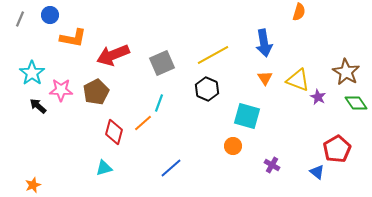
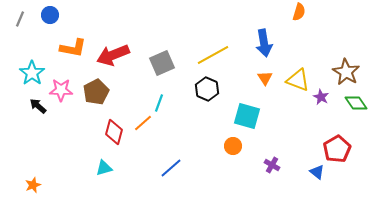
orange L-shape: moved 10 px down
purple star: moved 3 px right
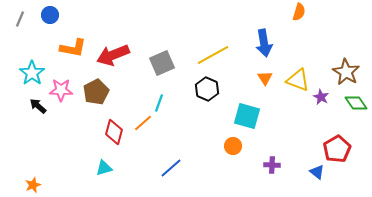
purple cross: rotated 28 degrees counterclockwise
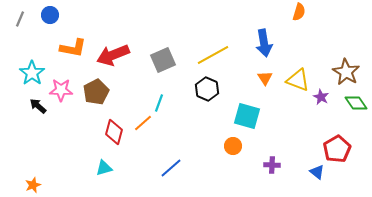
gray square: moved 1 px right, 3 px up
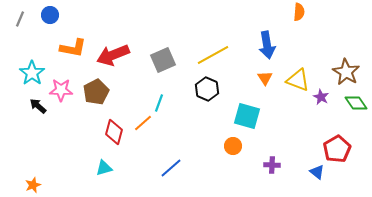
orange semicircle: rotated 12 degrees counterclockwise
blue arrow: moved 3 px right, 2 px down
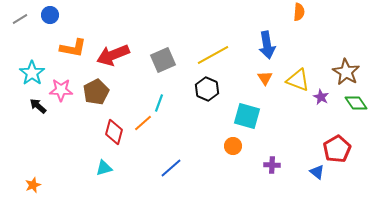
gray line: rotated 35 degrees clockwise
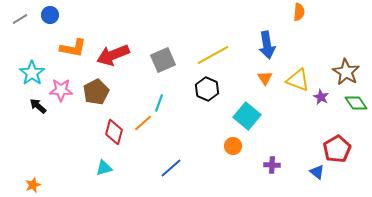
cyan square: rotated 24 degrees clockwise
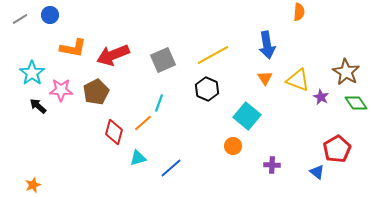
cyan triangle: moved 34 px right, 10 px up
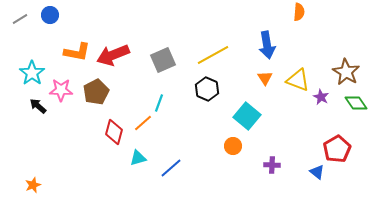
orange L-shape: moved 4 px right, 4 px down
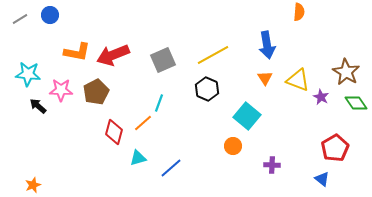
cyan star: moved 4 px left, 1 px down; rotated 30 degrees counterclockwise
red pentagon: moved 2 px left, 1 px up
blue triangle: moved 5 px right, 7 px down
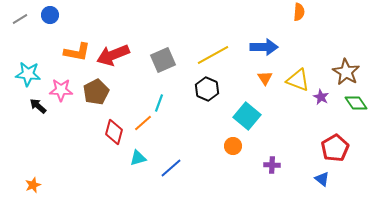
blue arrow: moved 3 px left, 2 px down; rotated 80 degrees counterclockwise
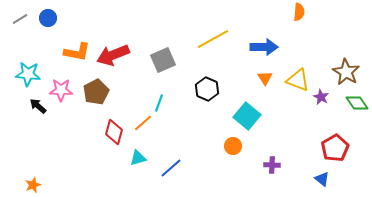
blue circle: moved 2 px left, 3 px down
yellow line: moved 16 px up
green diamond: moved 1 px right
